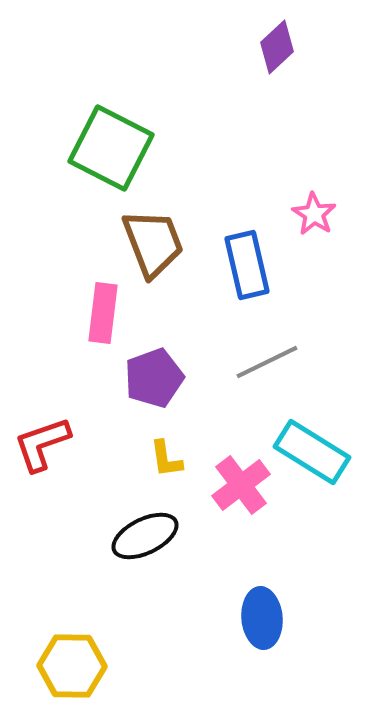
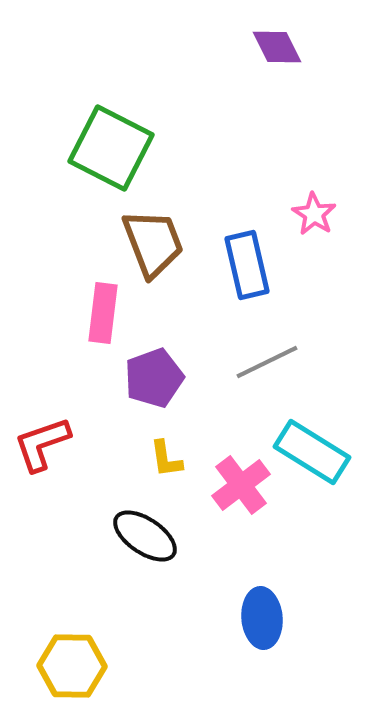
purple diamond: rotated 74 degrees counterclockwise
black ellipse: rotated 60 degrees clockwise
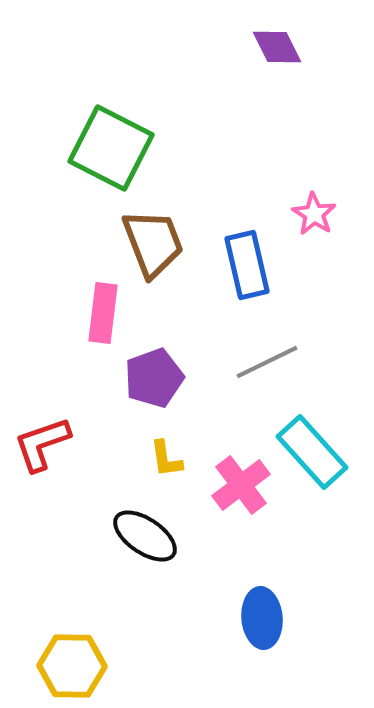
cyan rectangle: rotated 16 degrees clockwise
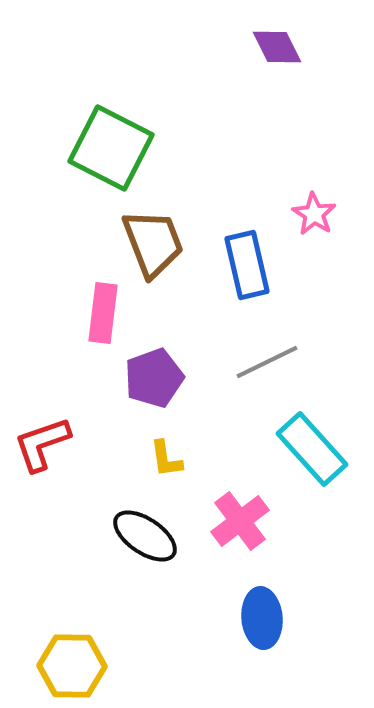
cyan rectangle: moved 3 px up
pink cross: moved 1 px left, 36 px down
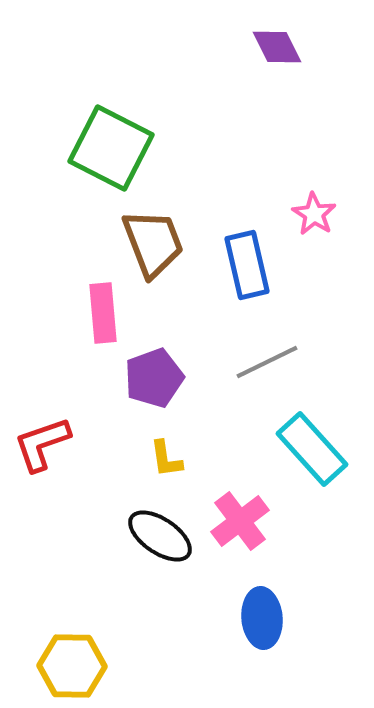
pink rectangle: rotated 12 degrees counterclockwise
black ellipse: moved 15 px right
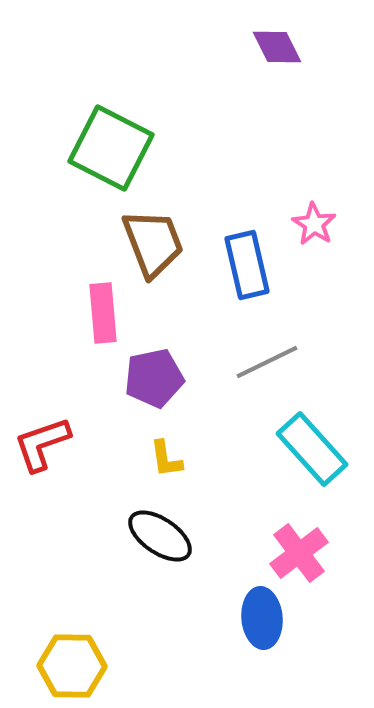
pink star: moved 10 px down
purple pentagon: rotated 8 degrees clockwise
pink cross: moved 59 px right, 32 px down
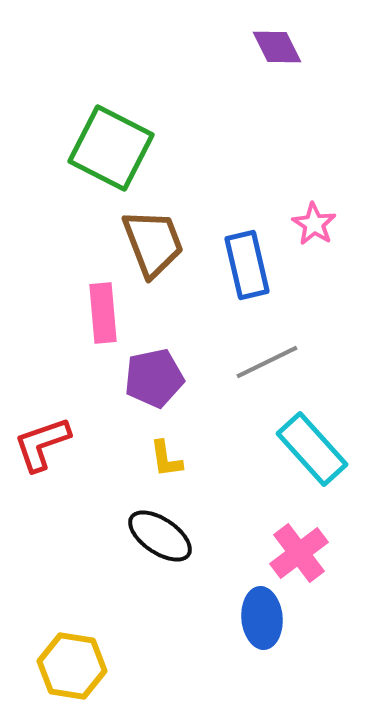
yellow hexagon: rotated 8 degrees clockwise
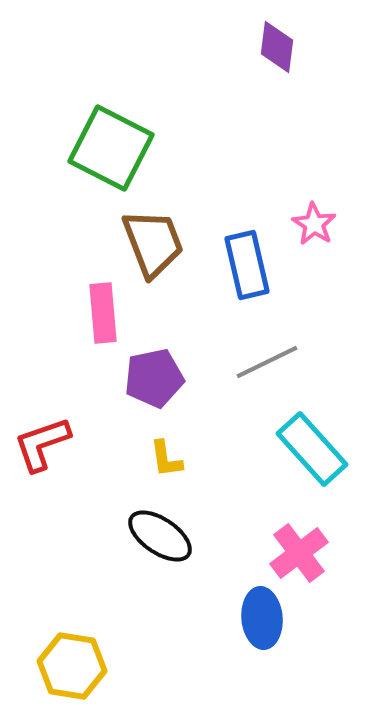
purple diamond: rotated 34 degrees clockwise
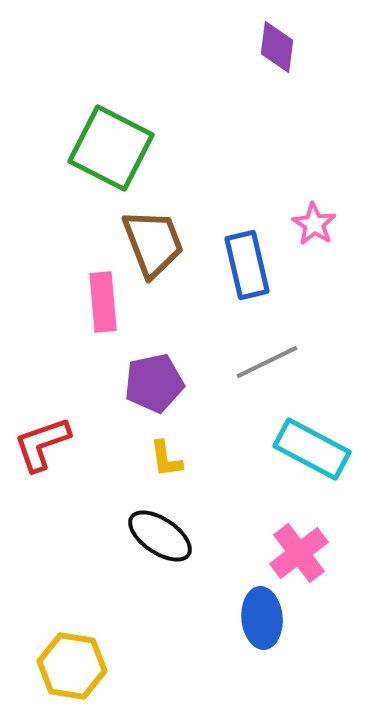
pink rectangle: moved 11 px up
purple pentagon: moved 5 px down
cyan rectangle: rotated 20 degrees counterclockwise
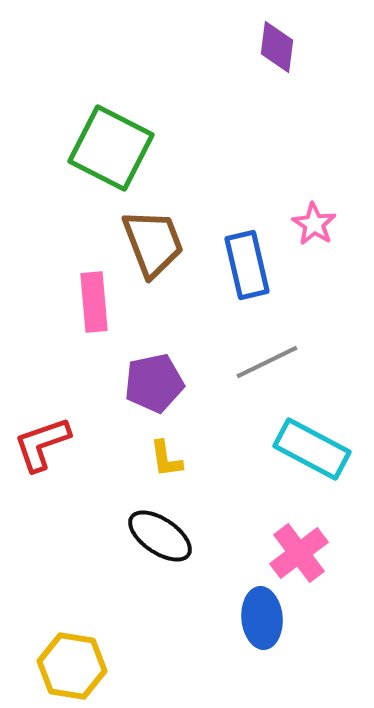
pink rectangle: moved 9 px left
